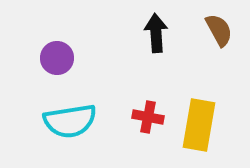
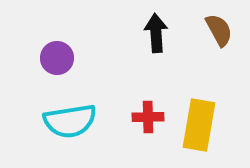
red cross: rotated 12 degrees counterclockwise
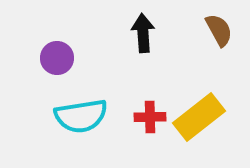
black arrow: moved 13 px left
red cross: moved 2 px right
cyan semicircle: moved 11 px right, 5 px up
yellow rectangle: moved 8 px up; rotated 42 degrees clockwise
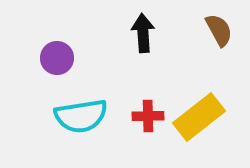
red cross: moved 2 px left, 1 px up
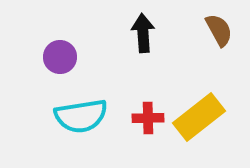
purple circle: moved 3 px right, 1 px up
red cross: moved 2 px down
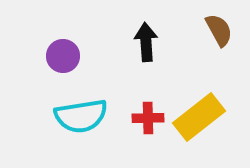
black arrow: moved 3 px right, 9 px down
purple circle: moved 3 px right, 1 px up
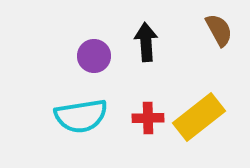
purple circle: moved 31 px right
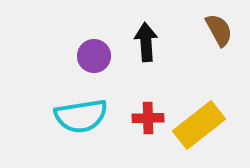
yellow rectangle: moved 8 px down
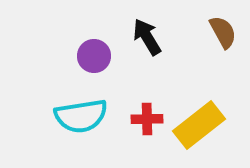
brown semicircle: moved 4 px right, 2 px down
black arrow: moved 1 px right, 5 px up; rotated 27 degrees counterclockwise
red cross: moved 1 px left, 1 px down
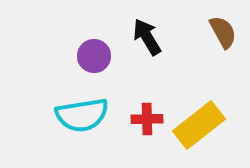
cyan semicircle: moved 1 px right, 1 px up
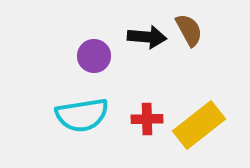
brown semicircle: moved 34 px left, 2 px up
black arrow: rotated 126 degrees clockwise
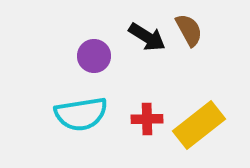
black arrow: rotated 27 degrees clockwise
cyan semicircle: moved 1 px left, 1 px up
